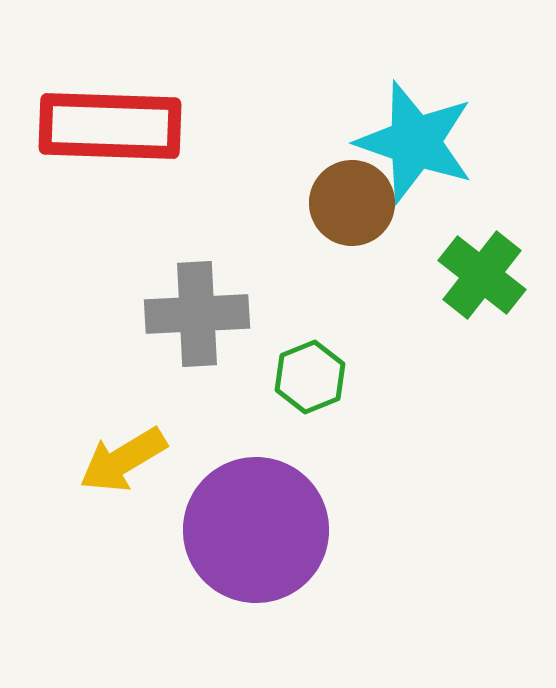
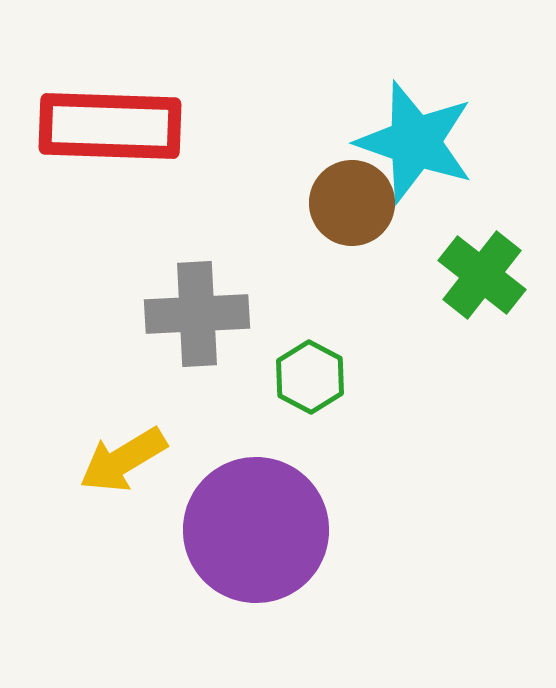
green hexagon: rotated 10 degrees counterclockwise
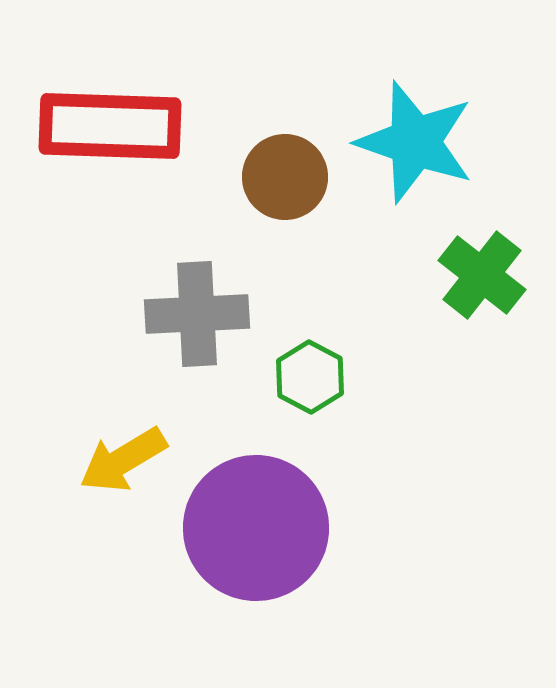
brown circle: moved 67 px left, 26 px up
purple circle: moved 2 px up
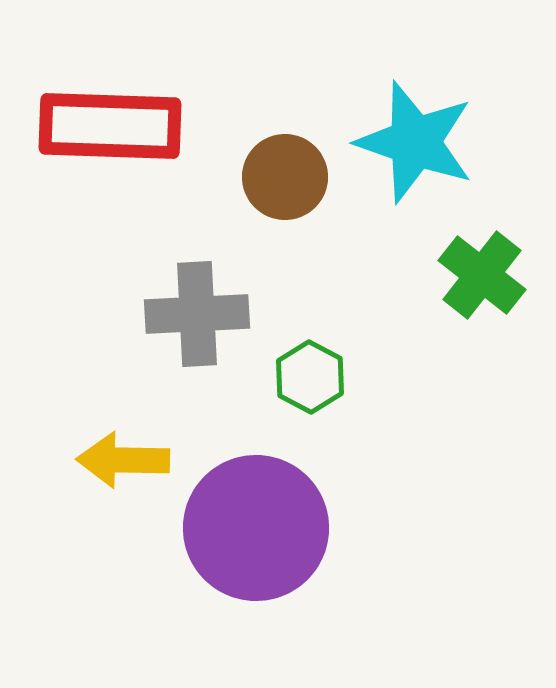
yellow arrow: rotated 32 degrees clockwise
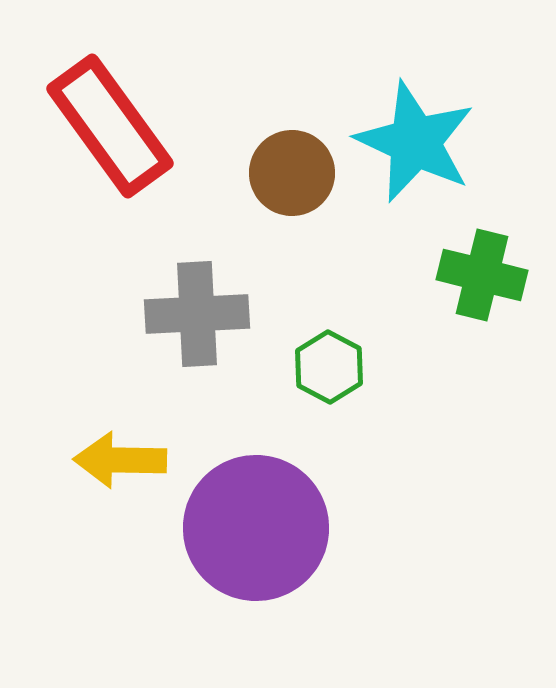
red rectangle: rotated 52 degrees clockwise
cyan star: rotated 6 degrees clockwise
brown circle: moved 7 px right, 4 px up
green cross: rotated 24 degrees counterclockwise
green hexagon: moved 19 px right, 10 px up
yellow arrow: moved 3 px left
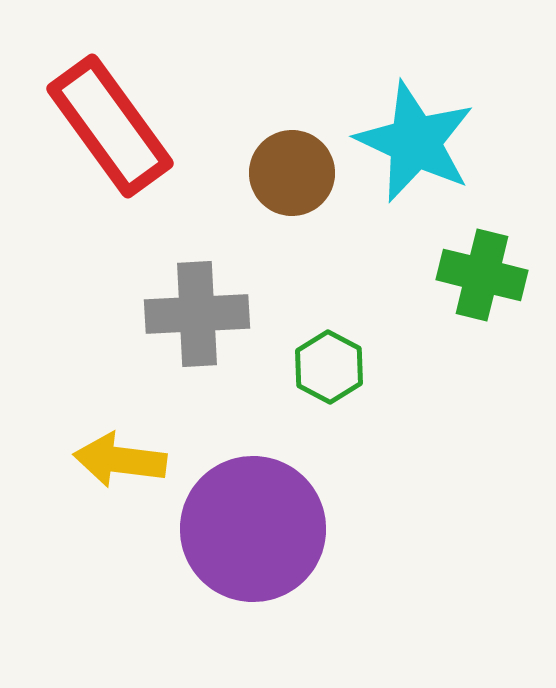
yellow arrow: rotated 6 degrees clockwise
purple circle: moved 3 px left, 1 px down
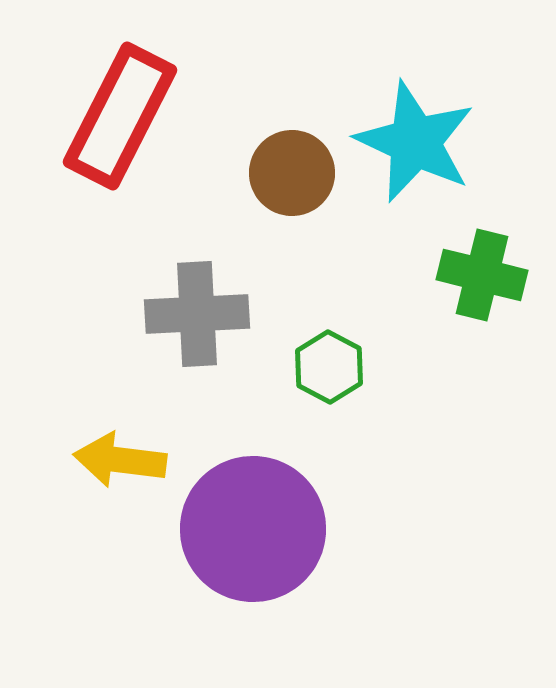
red rectangle: moved 10 px right, 10 px up; rotated 63 degrees clockwise
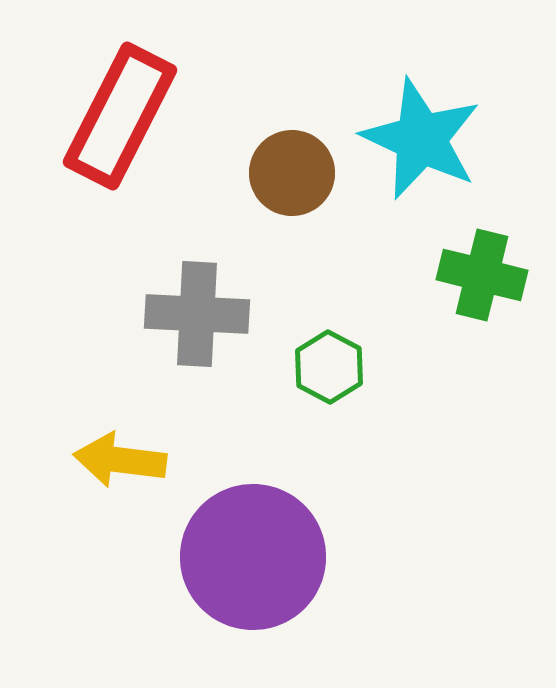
cyan star: moved 6 px right, 3 px up
gray cross: rotated 6 degrees clockwise
purple circle: moved 28 px down
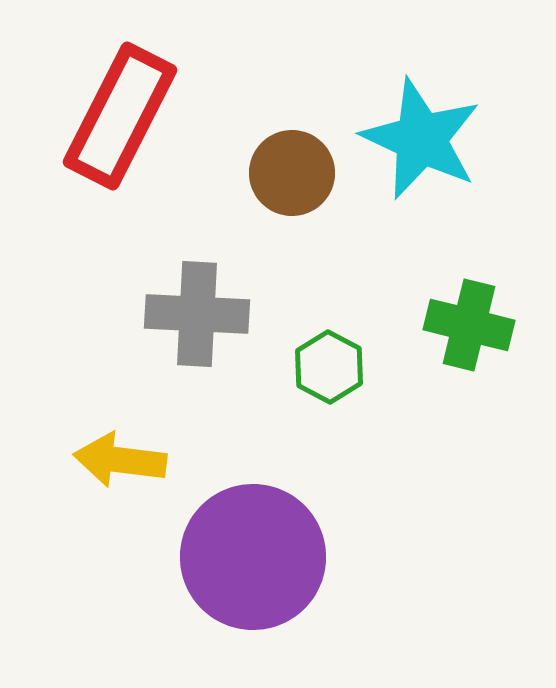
green cross: moved 13 px left, 50 px down
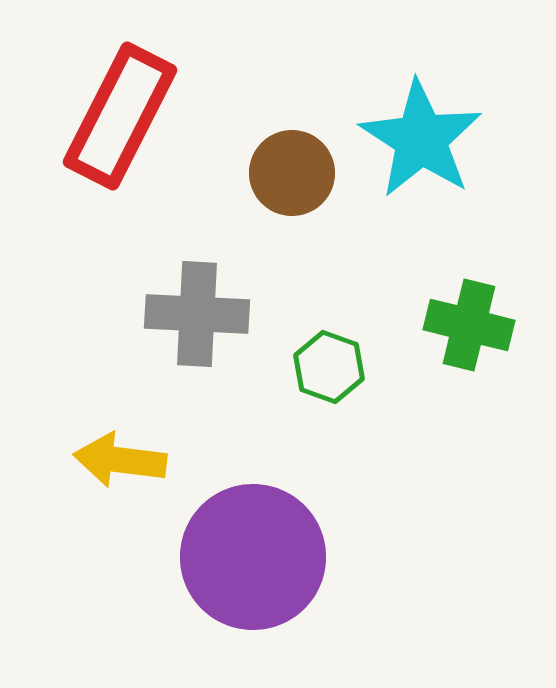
cyan star: rotated 8 degrees clockwise
green hexagon: rotated 8 degrees counterclockwise
